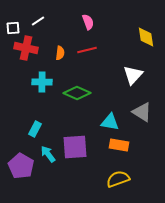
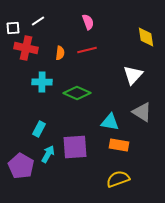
cyan rectangle: moved 4 px right
cyan arrow: rotated 66 degrees clockwise
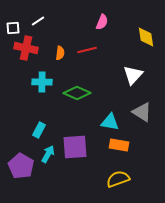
pink semicircle: moved 14 px right; rotated 42 degrees clockwise
cyan rectangle: moved 1 px down
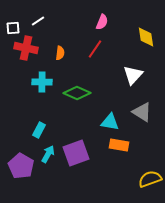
red line: moved 8 px right, 1 px up; rotated 42 degrees counterclockwise
purple square: moved 1 px right, 6 px down; rotated 16 degrees counterclockwise
yellow semicircle: moved 32 px right
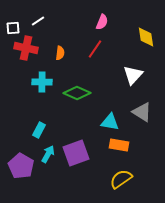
yellow semicircle: moved 29 px left; rotated 15 degrees counterclockwise
